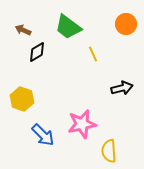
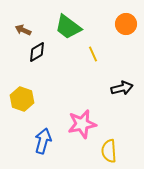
blue arrow: moved 6 px down; rotated 120 degrees counterclockwise
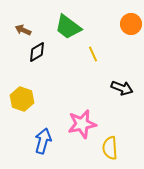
orange circle: moved 5 px right
black arrow: rotated 35 degrees clockwise
yellow semicircle: moved 1 px right, 3 px up
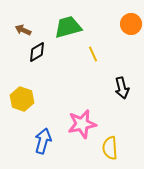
green trapezoid: rotated 128 degrees clockwise
black arrow: rotated 55 degrees clockwise
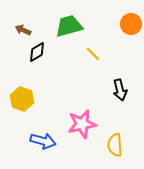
green trapezoid: moved 1 px right, 1 px up
yellow line: rotated 21 degrees counterclockwise
black arrow: moved 2 px left, 2 px down
blue arrow: rotated 90 degrees clockwise
yellow semicircle: moved 5 px right, 3 px up
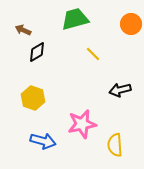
green trapezoid: moved 6 px right, 7 px up
black arrow: rotated 90 degrees clockwise
yellow hexagon: moved 11 px right, 1 px up
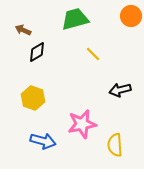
orange circle: moved 8 px up
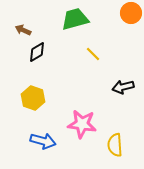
orange circle: moved 3 px up
black arrow: moved 3 px right, 3 px up
pink star: rotated 20 degrees clockwise
